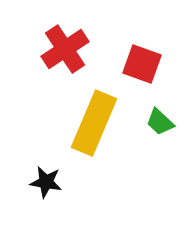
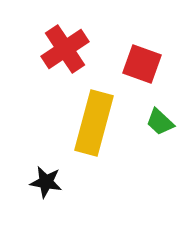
yellow rectangle: rotated 8 degrees counterclockwise
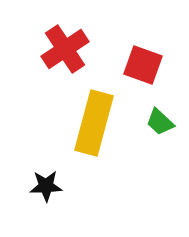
red square: moved 1 px right, 1 px down
black star: moved 4 px down; rotated 12 degrees counterclockwise
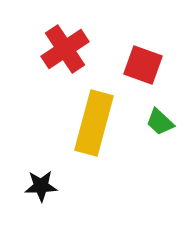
black star: moved 5 px left
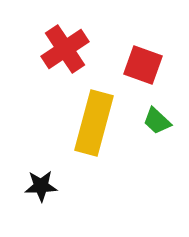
green trapezoid: moved 3 px left, 1 px up
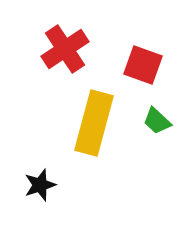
black star: moved 1 px left, 1 px up; rotated 16 degrees counterclockwise
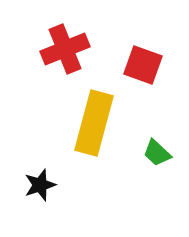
red cross: rotated 12 degrees clockwise
green trapezoid: moved 32 px down
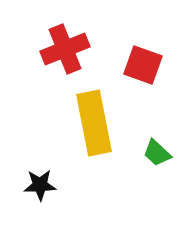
yellow rectangle: rotated 26 degrees counterclockwise
black star: rotated 16 degrees clockwise
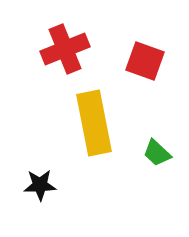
red square: moved 2 px right, 4 px up
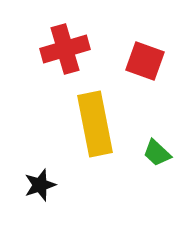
red cross: rotated 6 degrees clockwise
yellow rectangle: moved 1 px right, 1 px down
black star: rotated 16 degrees counterclockwise
